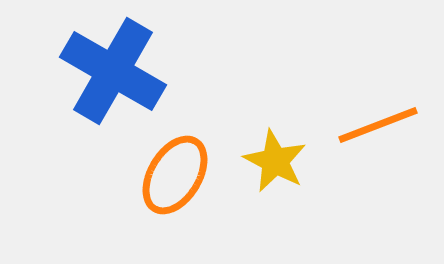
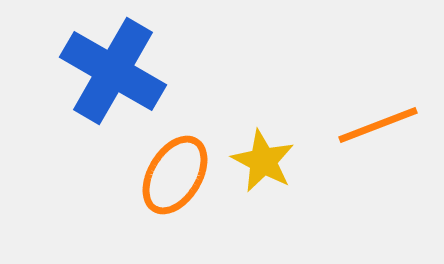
yellow star: moved 12 px left
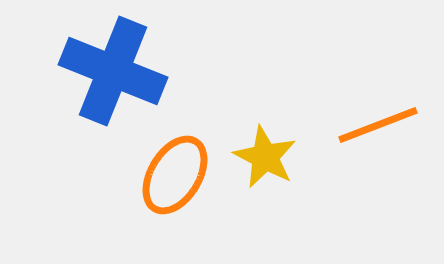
blue cross: rotated 8 degrees counterclockwise
yellow star: moved 2 px right, 4 px up
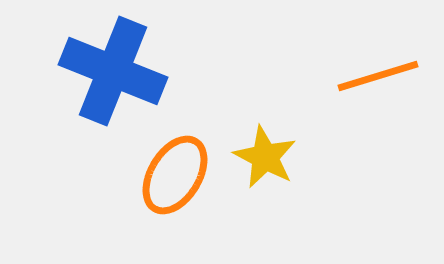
orange line: moved 49 px up; rotated 4 degrees clockwise
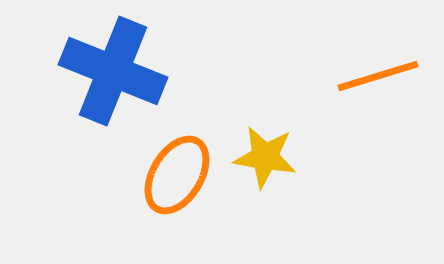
yellow star: rotated 18 degrees counterclockwise
orange ellipse: moved 2 px right
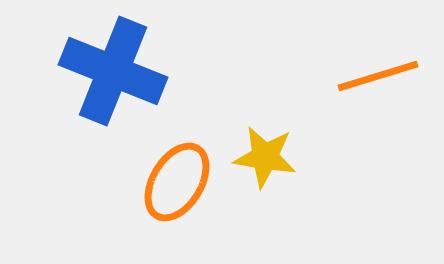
orange ellipse: moved 7 px down
